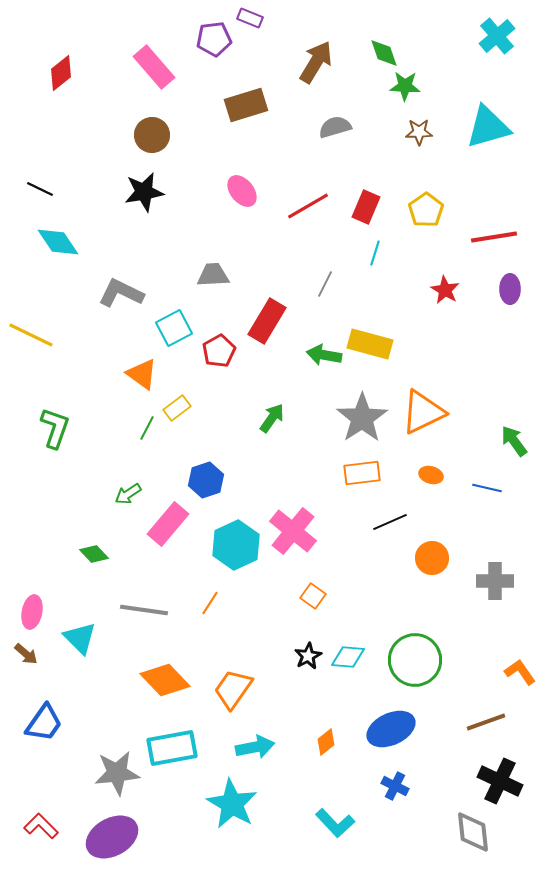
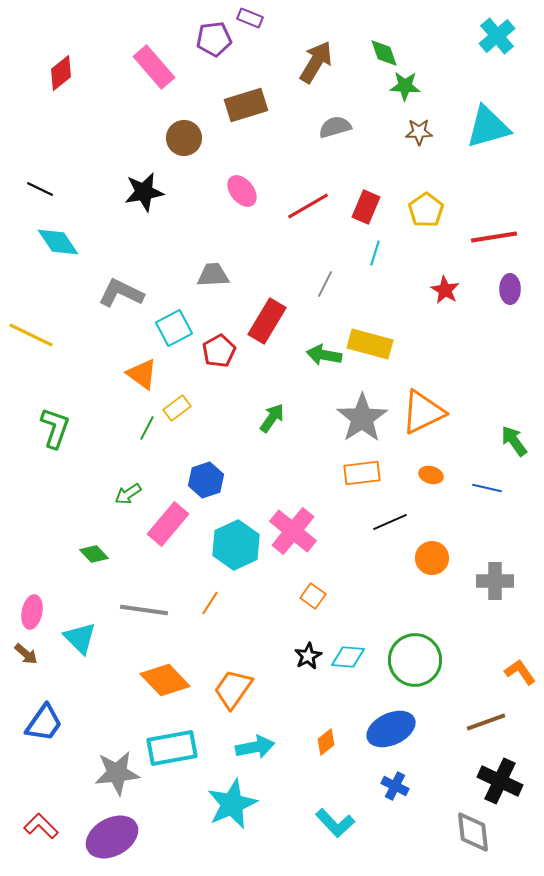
brown circle at (152, 135): moved 32 px right, 3 px down
cyan star at (232, 804): rotated 18 degrees clockwise
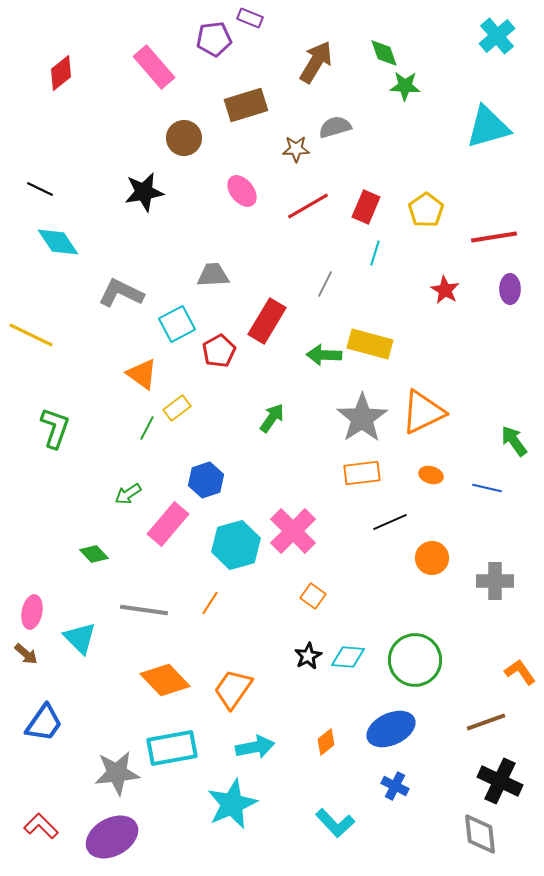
brown star at (419, 132): moved 123 px left, 17 px down
cyan square at (174, 328): moved 3 px right, 4 px up
green arrow at (324, 355): rotated 8 degrees counterclockwise
pink cross at (293, 531): rotated 6 degrees clockwise
cyan hexagon at (236, 545): rotated 9 degrees clockwise
gray diamond at (473, 832): moved 7 px right, 2 px down
